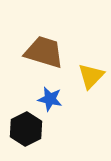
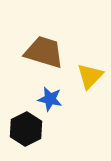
yellow triangle: moved 1 px left
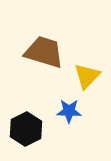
yellow triangle: moved 3 px left
blue star: moved 19 px right, 12 px down; rotated 10 degrees counterclockwise
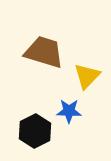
black hexagon: moved 9 px right, 2 px down
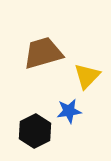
brown trapezoid: moved 1 px left, 1 px down; rotated 33 degrees counterclockwise
blue star: rotated 10 degrees counterclockwise
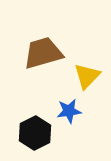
black hexagon: moved 2 px down
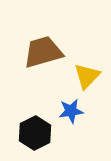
brown trapezoid: moved 1 px up
blue star: moved 2 px right
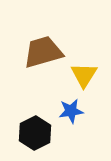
yellow triangle: moved 3 px left, 1 px up; rotated 12 degrees counterclockwise
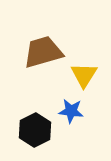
blue star: rotated 15 degrees clockwise
black hexagon: moved 3 px up
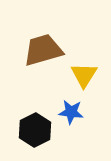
brown trapezoid: moved 2 px up
blue star: moved 1 px down
